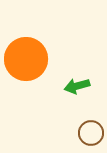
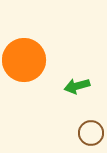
orange circle: moved 2 px left, 1 px down
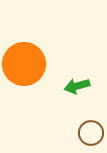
orange circle: moved 4 px down
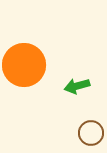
orange circle: moved 1 px down
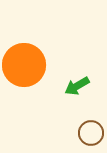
green arrow: rotated 15 degrees counterclockwise
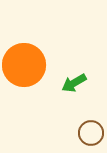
green arrow: moved 3 px left, 3 px up
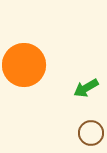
green arrow: moved 12 px right, 5 px down
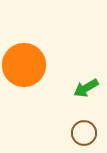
brown circle: moved 7 px left
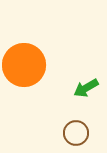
brown circle: moved 8 px left
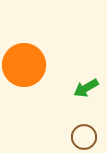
brown circle: moved 8 px right, 4 px down
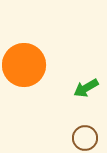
brown circle: moved 1 px right, 1 px down
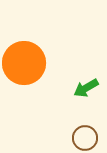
orange circle: moved 2 px up
